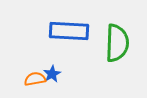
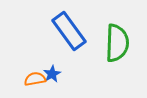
blue rectangle: rotated 51 degrees clockwise
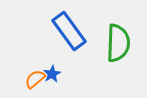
green semicircle: moved 1 px right
orange semicircle: rotated 30 degrees counterclockwise
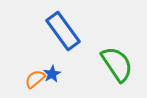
blue rectangle: moved 6 px left
green semicircle: moved 1 px left, 21 px down; rotated 36 degrees counterclockwise
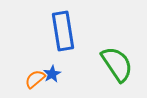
blue rectangle: rotated 27 degrees clockwise
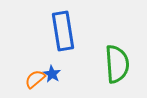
green semicircle: rotated 30 degrees clockwise
blue star: rotated 12 degrees counterclockwise
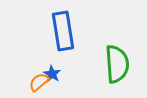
orange semicircle: moved 4 px right, 3 px down
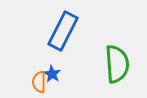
blue rectangle: rotated 36 degrees clockwise
orange semicircle: rotated 50 degrees counterclockwise
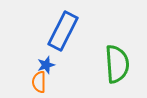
blue star: moved 6 px left, 9 px up; rotated 24 degrees clockwise
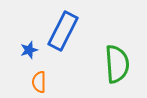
blue star: moved 17 px left, 15 px up
